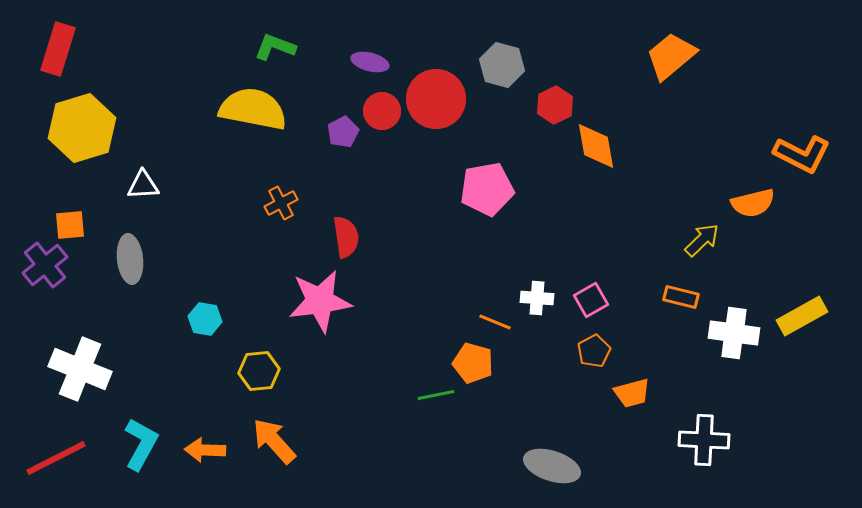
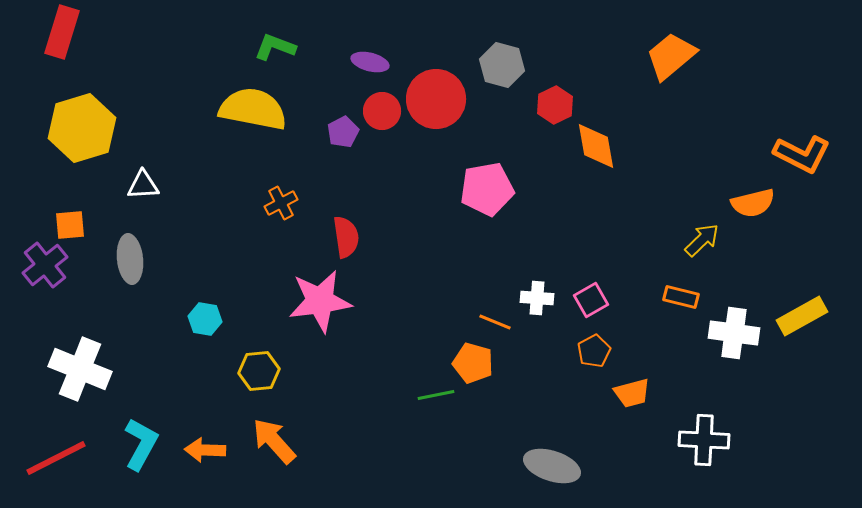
red rectangle at (58, 49): moved 4 px right, 17 px up
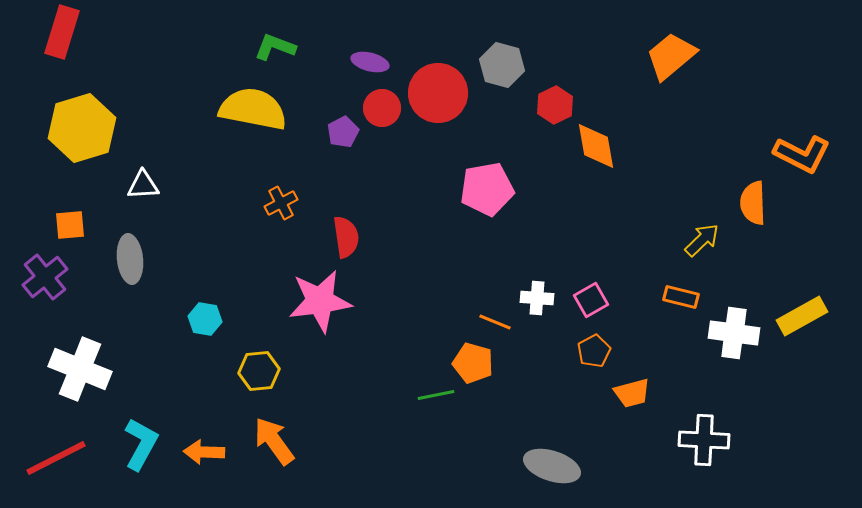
red circle at (436, 99): moved 2 px right, 6 px up
red circle at (382, 111): moved 3 px up
orange semicircle at (753, 203): rotated 102 degrees clockwise
purple cross at (45, 265): moved 12 px down
orange arrow at (274, 441): rotated 6 degrees clockwise
orange arrow at (205, 450): moved 1 px left, 2 px down
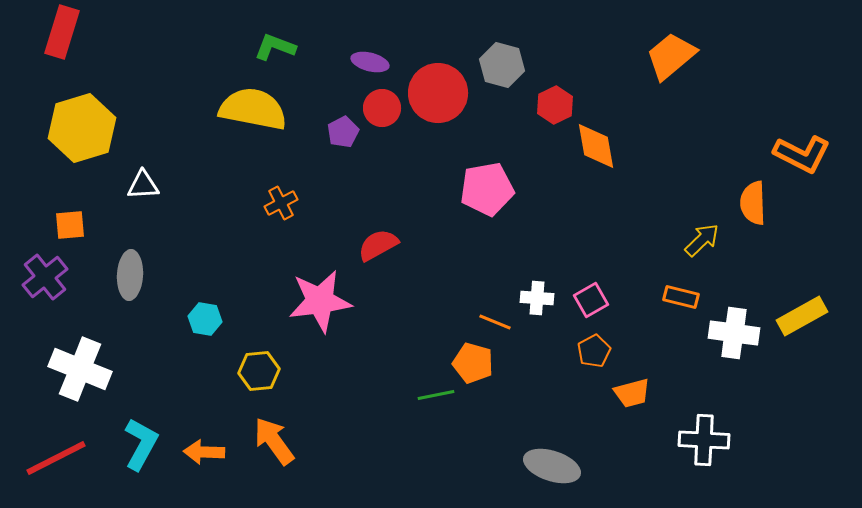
red semicircle at (346, 237): moved 32 px right, 8 px down; rotated 111 degrees counterclockwise
gray ellipse at (130, 259): moved 16 px down; rotated 9 degrees clockwise
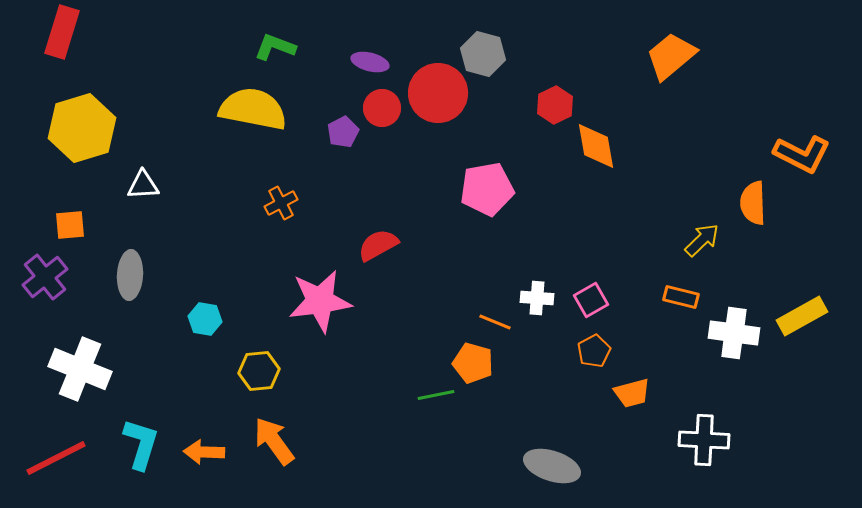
gray hexagon at (502, 65): moved 19 px left, 11 px up
cyan L-shape at (141, 444): rotated 12 degrees counterclockwise
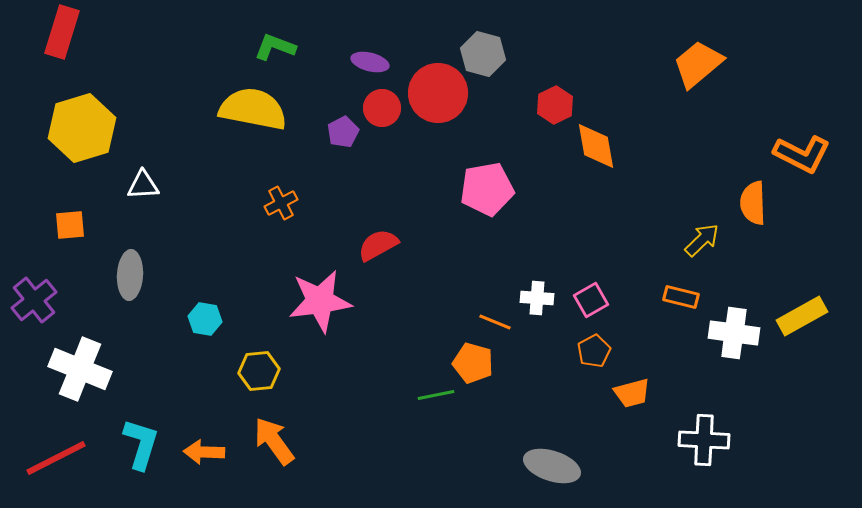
orange trapezoid at (671, 56): moved 27 px right, 8 px down
purple cross at (45, 277): moved 11 px left, 23 px down
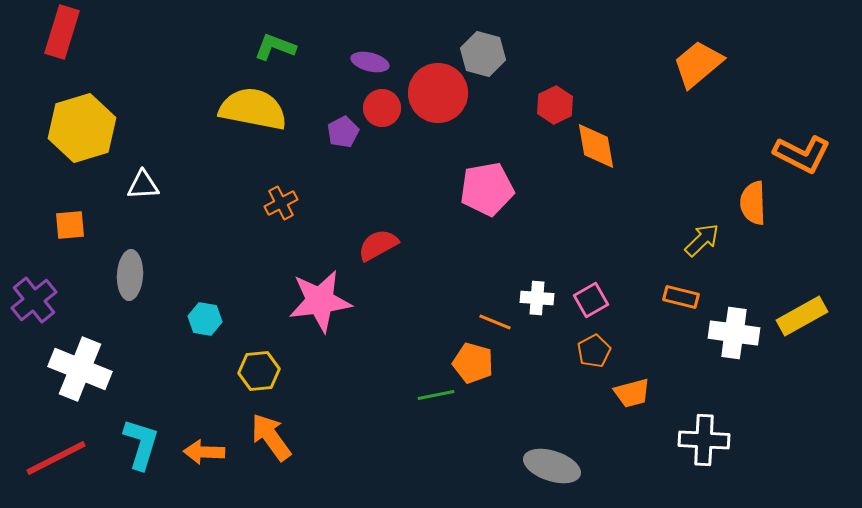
orange arrow at (274, 441): moved 3 px left, 4 px up
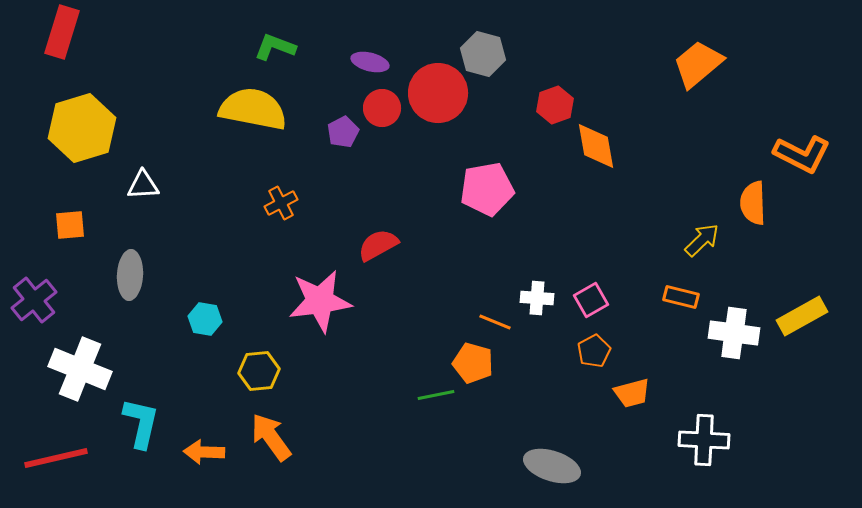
red hexagon at (555, 105): rotated 6 degrees clockwise
cyan L-shape at (141, 444): moved 21 px up; rotated 4 degrees counterclockwise
red line at (56, 458): rotated 14 degrees clockwise
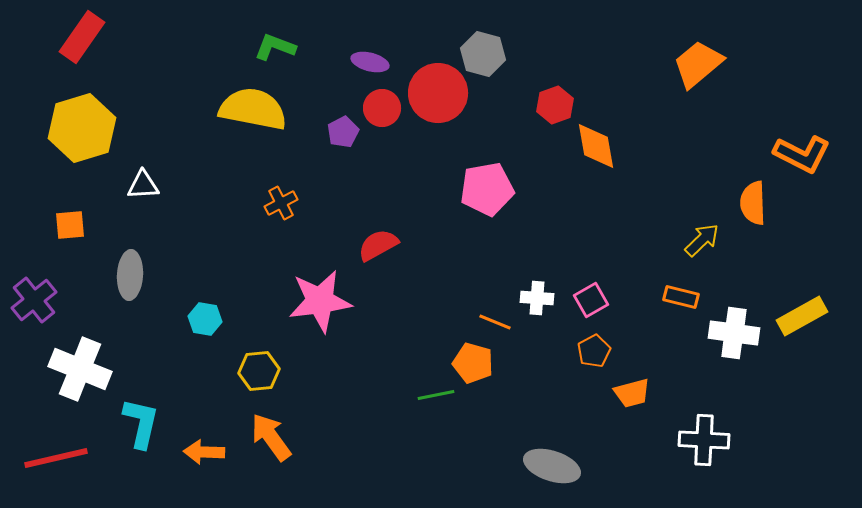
red rectangle at (62, 32): moved 20 px right, 5 px down; rotated 18 degrees clockwise
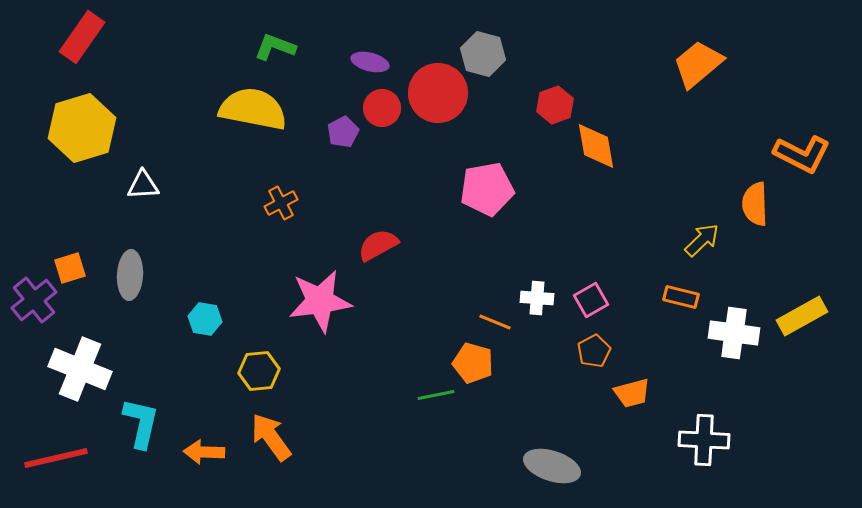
orange semicircle at (753, 203): moved 2 px right, 1 px down
orange square at (70, 225): moved 43 px down; rotated 12 degrees counterclockwise
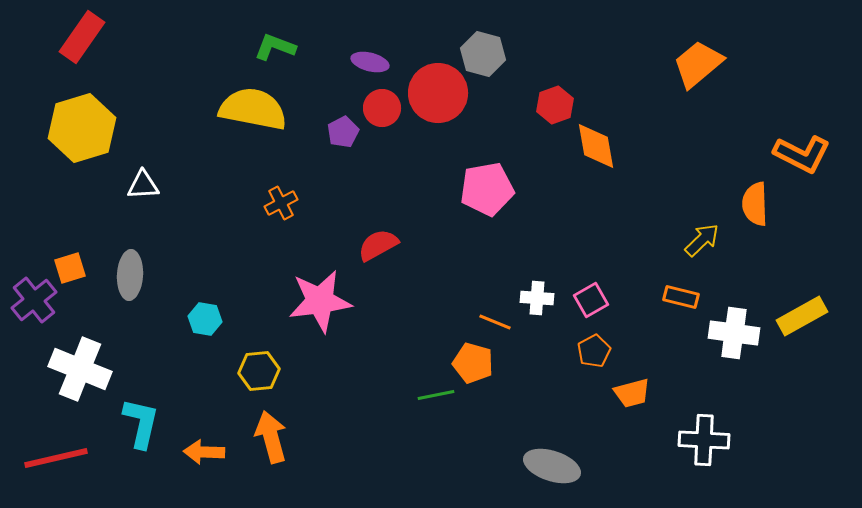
orange arrow at (271, 437): rotated 21 degrees clockwise
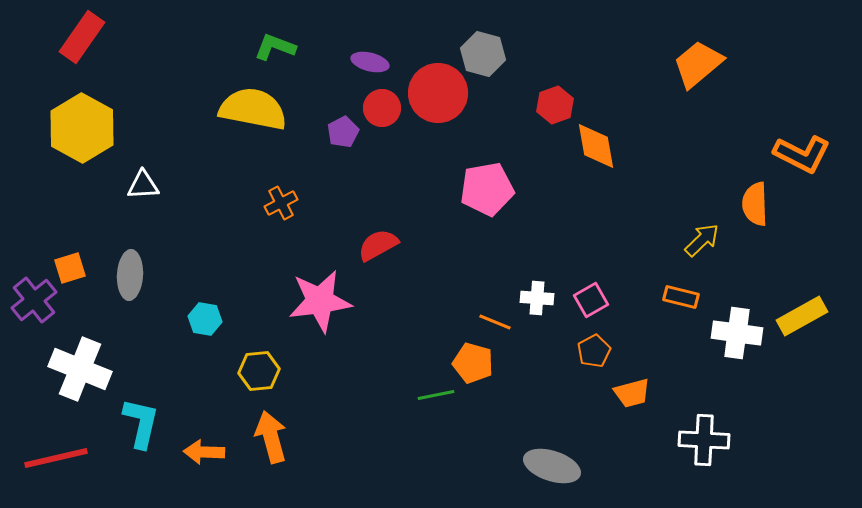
yellow hexagon at (82, 128): rotated 14 degrees counterclockwise
white cross at (734, 333): moved 3 px right
